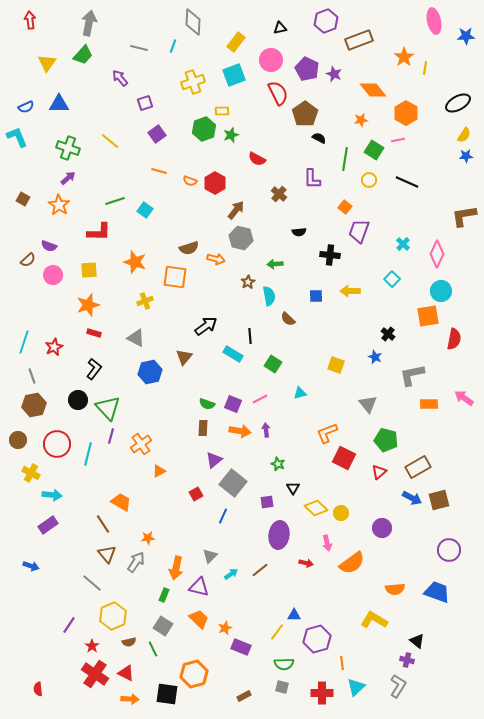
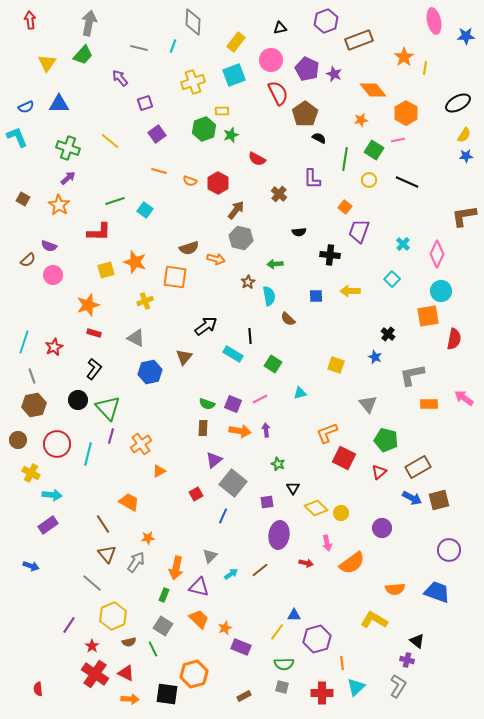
red hexagon at (215, 183): moved 3 px right
yellow square at (89, 270): moved 17 px right; rotated 12 degrees counterclockwise
orange trapezoid at (121, 502): moved 8 px right
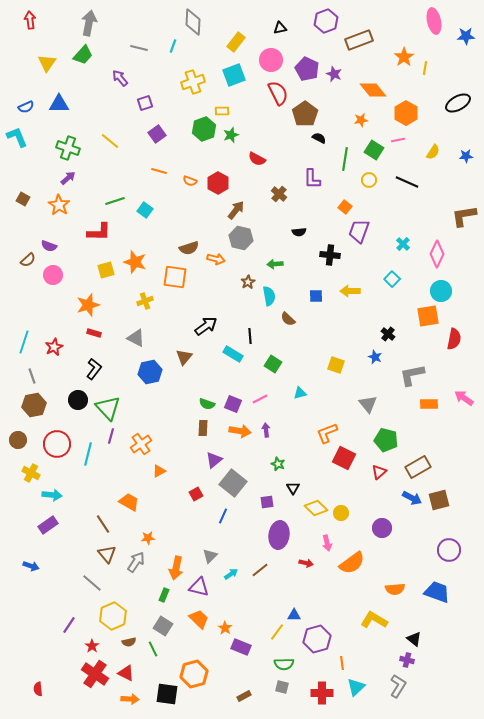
yellow semicircle at (464, 135): moved 31 px left, 17 px down
orange star at (225, 628): rotated 16 degrees counterclockwise
black triangle at (417, 641): moved 3 px left, 2 px up
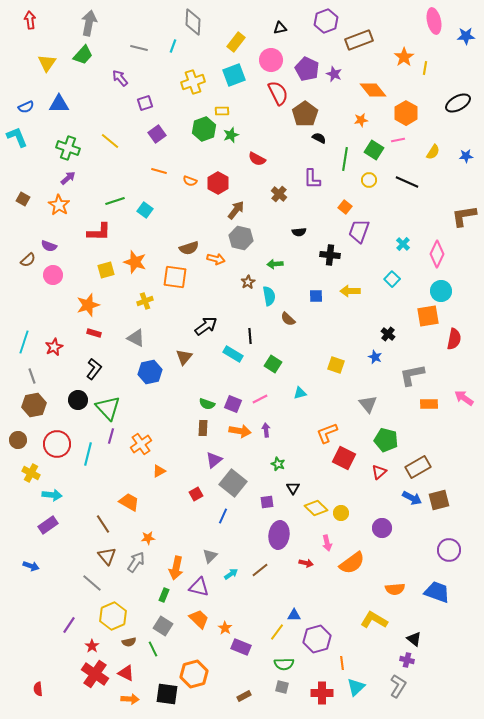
brown triangle at (107, 554): moved 2 px down
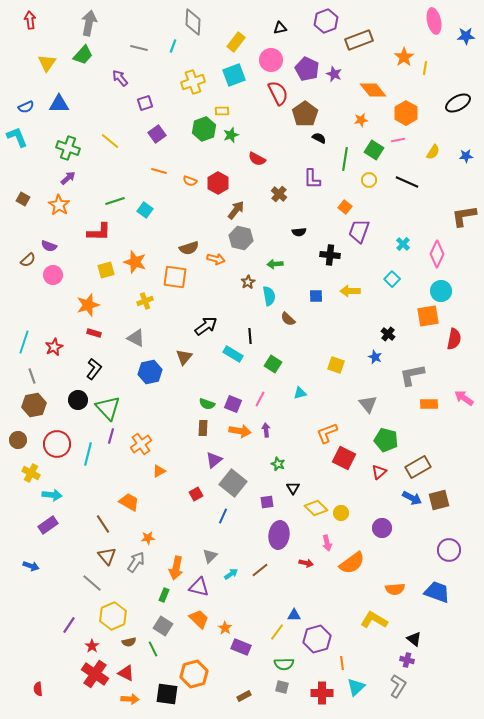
pink line at (260, 399): rotated 35 degrees counterclockwise
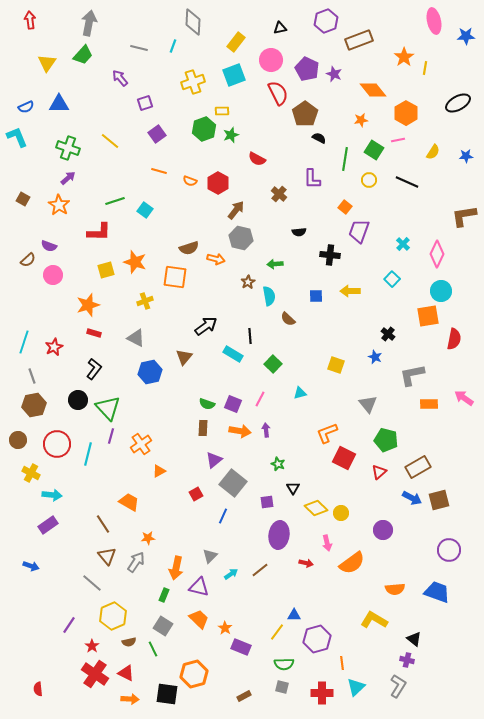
green square at (273, 364): rotated 12 degrees clockwise
purple circle at (382, 528): moved 1 px right, 2 px down
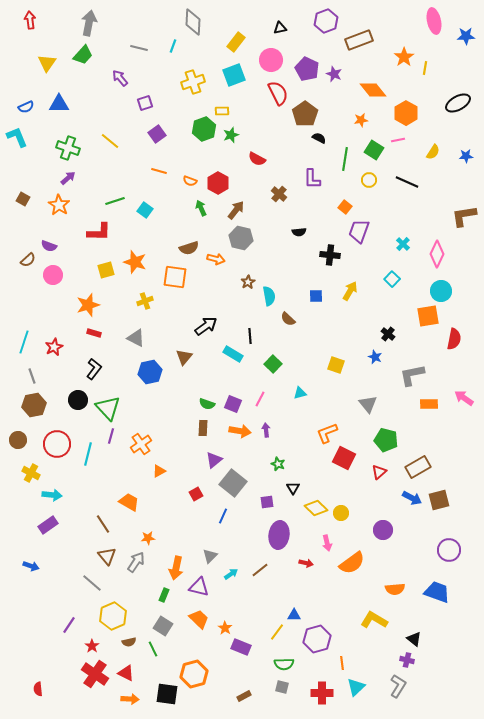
green arrow at (275, 264): moved 74 px left, 56 px up; rotated 70 degrees clockwise
yellow arrow at (350, 291): rotated 120 degrees clockwise
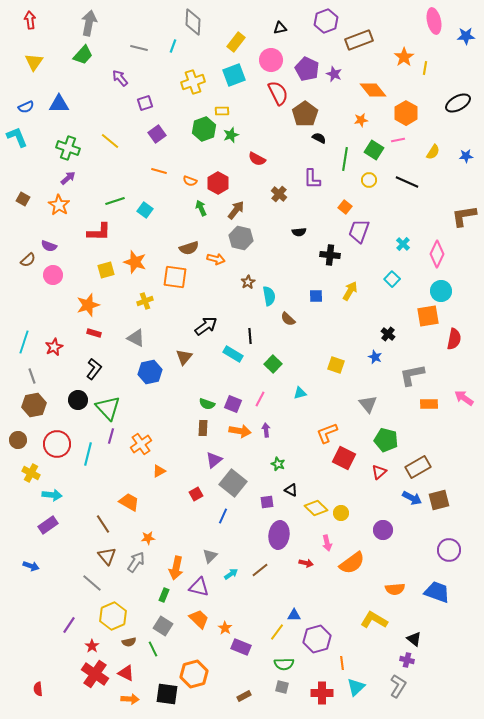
yellow triangle at (47, 63): moved 13 px left, 1 px up
black triangle at (293, 488): moved 2 px left, 2 px down; rotated 32 degrees counterclockwise
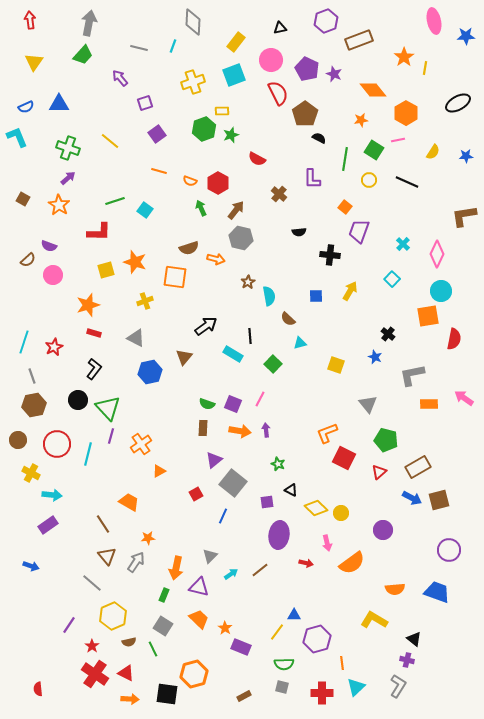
cyan triangle at (300, 393): moved 50 px up
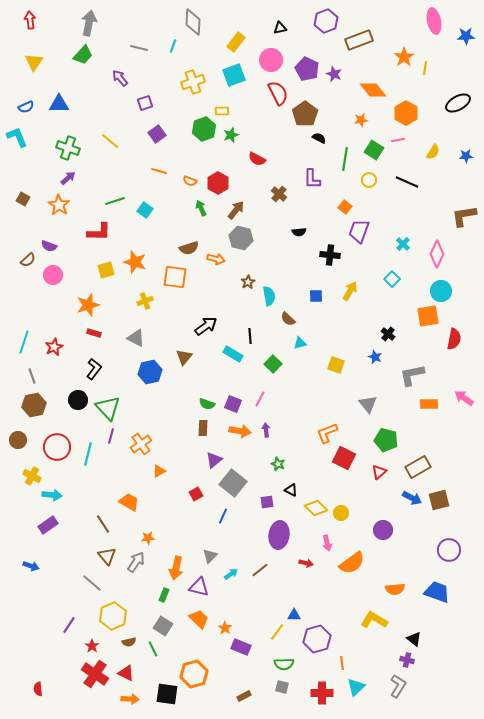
red circle at (57, 444): moved 3 px down
yellow cross at (31, 473): moved 1 px right, 3 px down
